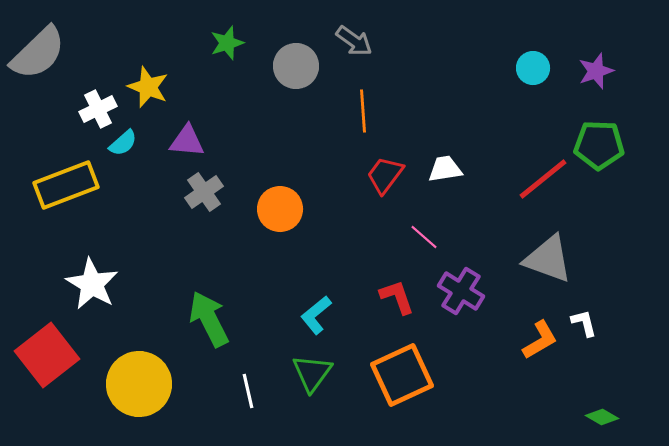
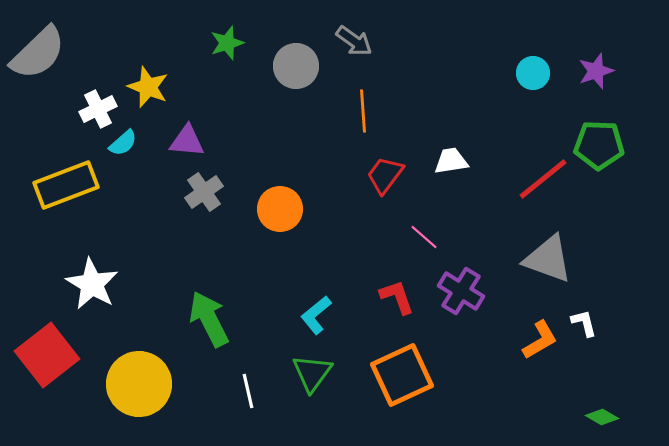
cyan circle: moved 5 px down
white trapezoid: moved 6 px right, 8 px up
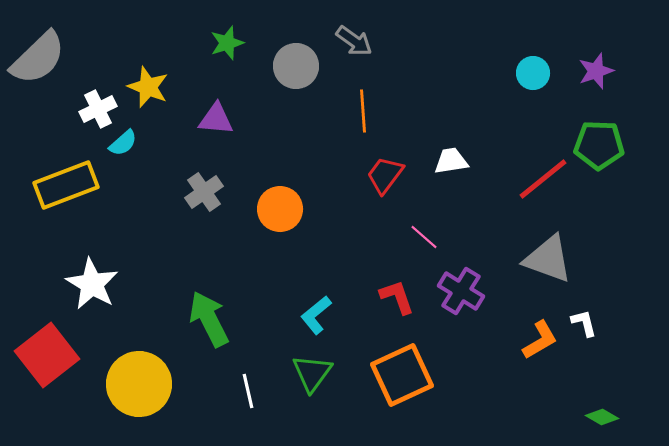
gray semicircle: moved 5 px down
purple triangle: moved 29 px right, 22 px up
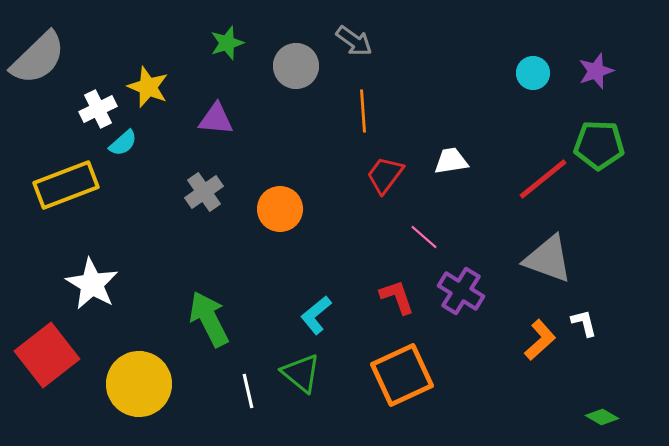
orange L-shape: rotated 12 degrees counterclockwise
green triangle: moved 11 px left; rotated 27 degrees counterclockwise
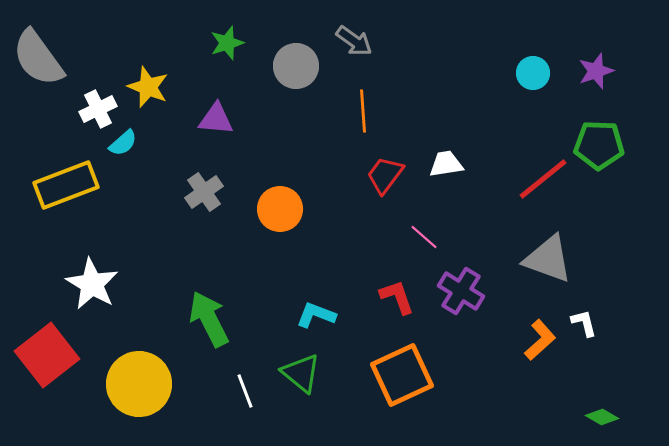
gray semicircle: rotated 98 degrees clockwise
white trapezoid: moved 5 px left, 3 px down
cyan L-shape: rotated 60 degrees clockwise
white line: moved 3 px left; rotated 8 degrees counterclockwise
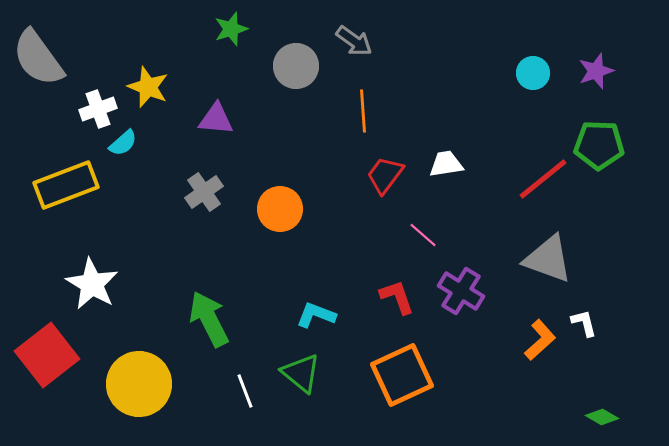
green star: moved 4 px right, 14 px up
white cross: rotated 6 degrees clockwise
pink line: moved 1 px left, 2 px up
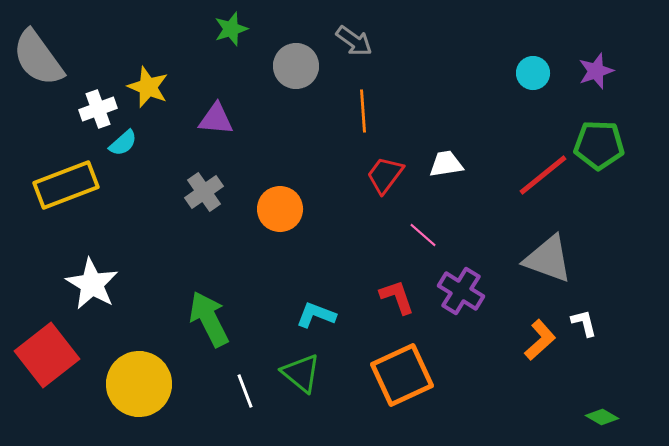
red line: moved 4 px up
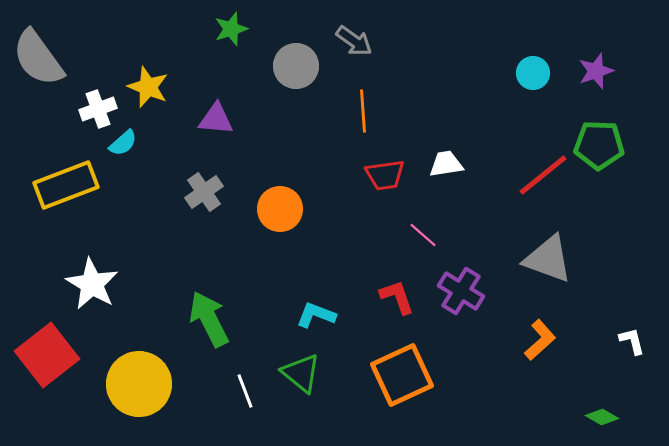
red trapezoid: rotated 135 degrees counterclockwise
white L-shape: moved 48 px right, 18 px down
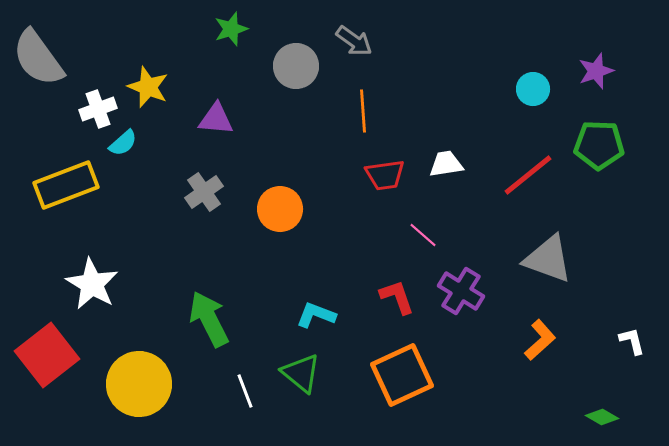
cyan circle: moved 16 px down
red line: moved 15 px left
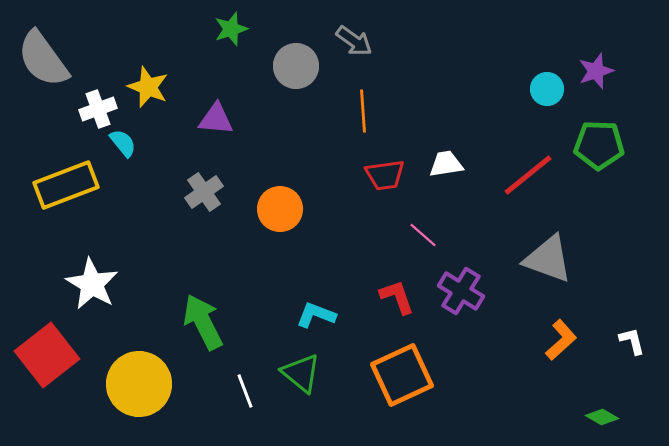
gray semicircle: moved 5 px right, 1 px down
cyan circle: moved 14 px right
cyan semicircle: rotated 88 degrees counterclockwise
green arrow: moved 6 px left, 3 px down
orange L-shape: moved 21 px right
